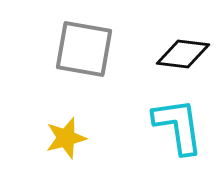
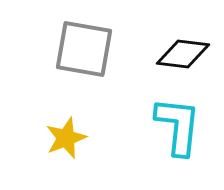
cyan L-shape: rotated 14 degrees clockwise
yellow star: rotated 6 degrees counterclockwise
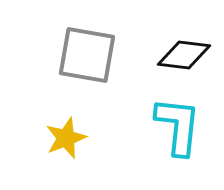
gray square: moved 3 px right, 6 px down
black diamond: moved 1 px right, 1 px down
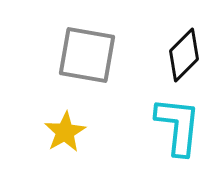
black diamond: rotated 52 degrees counterclockwise
yellow star: moved 1 px left, 6 px up; rotated 9 degrees counterclockwise
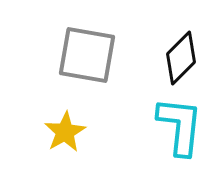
black diamond: moved 3 px left, 3 px down
cyan L-shape: moved 2 px right
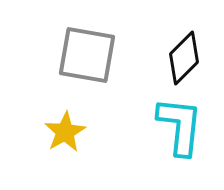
black diamond: moved 3 px right
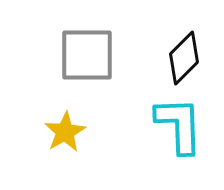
gray square: rotated 10 degrees counterclockwise
cyan L-shape: moved 1 px left, 1 px up; rotated 8 degrees counterclockwise
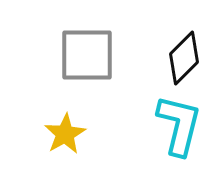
cyan L-shape: rotated 16 degrees clockwise
yellow star: moved 2 px down
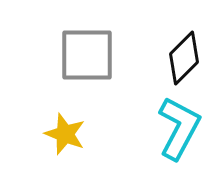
cyan L-shape: moved 3 px down; rotated 14 degrees clockwise
yellow star: rotated 21 degrees counterclockwise
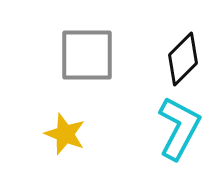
black diamond: moved 1 px left, 1 px down
